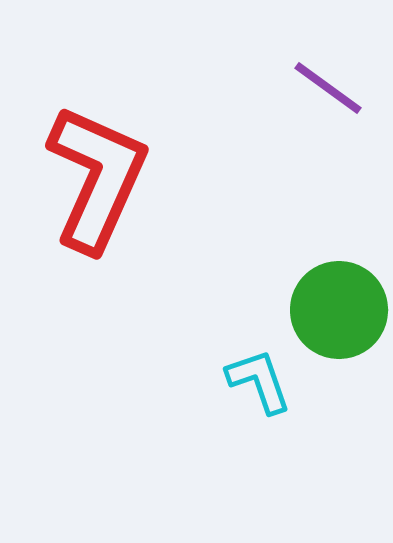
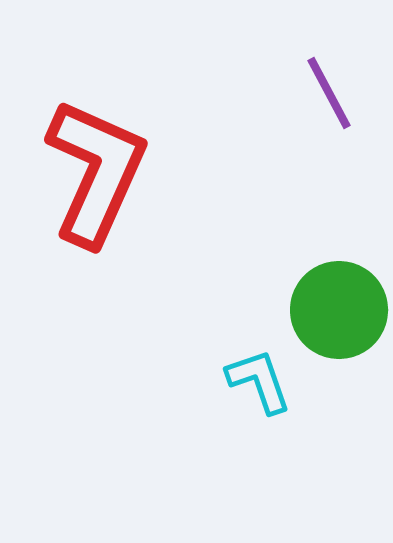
purple line: moved 1 px right, 5 px down; rotated 26 degrees clockwise
red L-shape: moved 1 px left, 6 px up
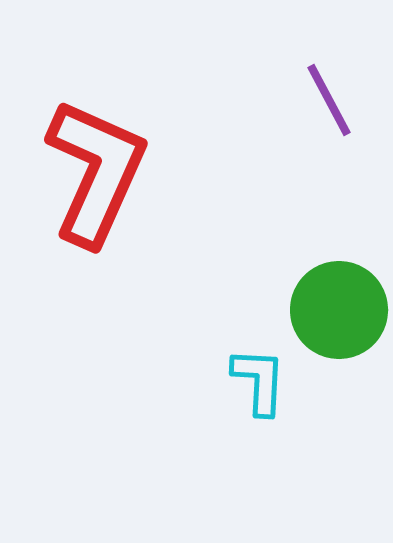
purple line: moved 7 px down
cyan L-shape: rotated 22 degrees clockwise
